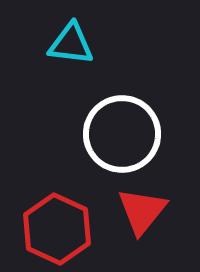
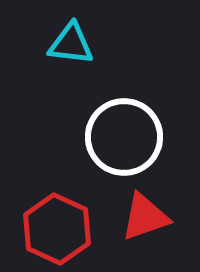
white circle: moved 2 px right, 3 px down
red triangle: moved 3 px right, 6 px down; rotated 32 degrees clockwise
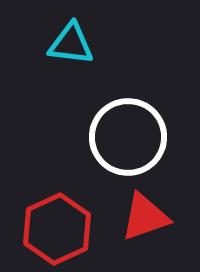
white circle: moved 4 px right
red hexagon: rotated 10 degrees clockwise
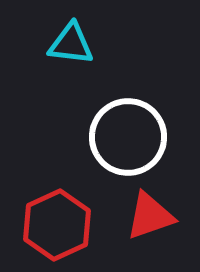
red triangle: moved 5 px right, 1 px up
red hexagon: moved 4 px up
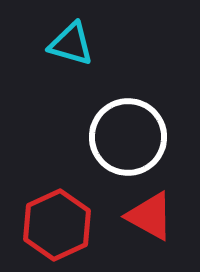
cyan triangle: rotated 9 degrees clockwise
red triangle: rotated 48 degrees clockwise
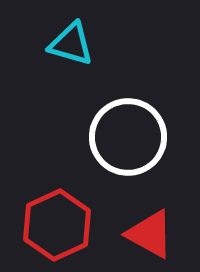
red triangle: moved 18 px down
